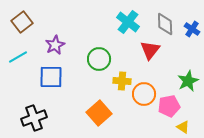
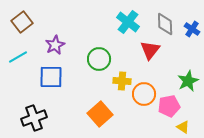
orange square: moved 1 px right, 1 px down
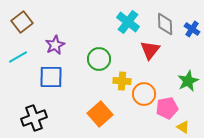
pink pentagon: moved 2 px left, 2 px down
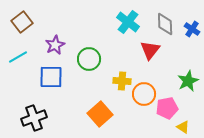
green circle: moved 10 px left
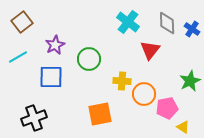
gray diamond: moved 2 px right, 1 px up
green star: moved 2 px right
orange square: rotated 30 degrees clockwise
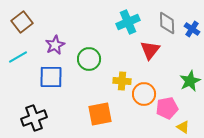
cyan cross: rotated 30 degrees clockwise
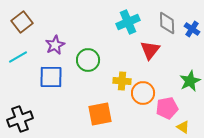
green circle: moved 1 px left, 1 px down
orange circle: moved 1 px left, 1 px up
black cross: moved 14 px left, 1 px down
